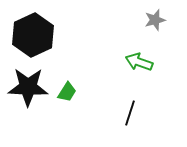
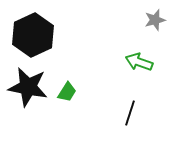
black star: rotated 9 degrees clockwise
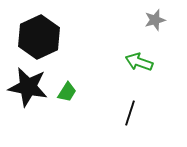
black hexagon: moved 6 px right, 2 px down
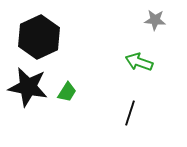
gray star: rotated 20 degrees clockwise
